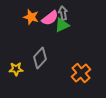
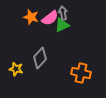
yellow star: rotated 16 degrees clockwise
orange cross: rotated 36 degrees counterclockwise
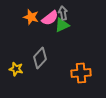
orange cross: rotated 18 degrees counterclockwise
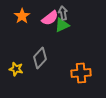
orange star: moved 9 px left, 1 px up; rotated 21 degrees clockwise
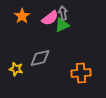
gray diamond: rotated 35 degrees clockwise
